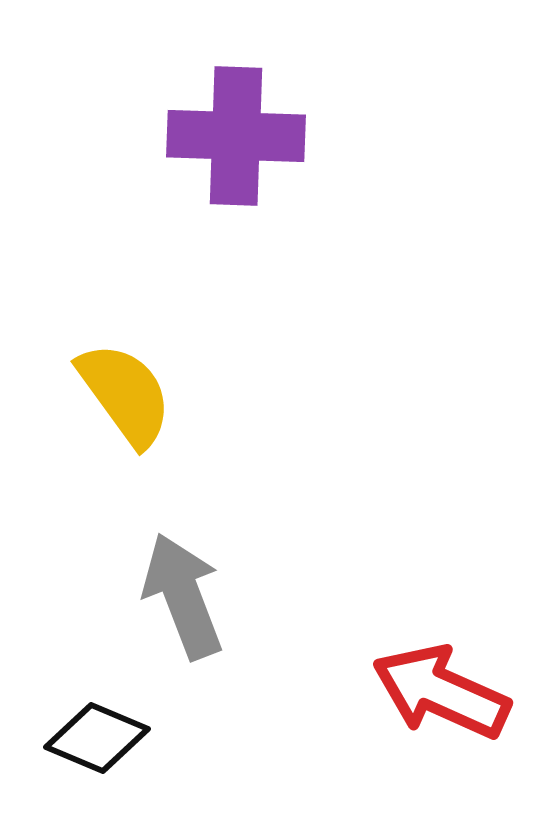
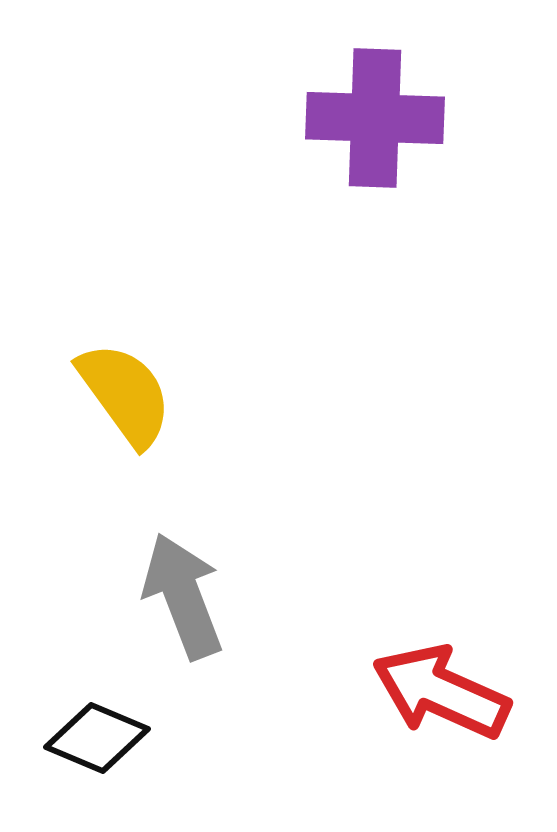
purple cross: moved 139 px right, 18 px up
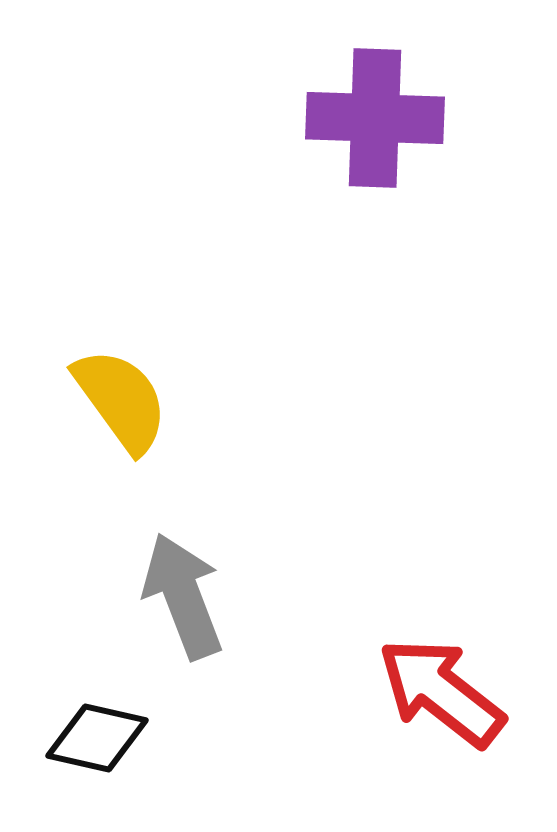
yellow semicircle: moved 4 px left, 6 px down
red arrow: rotated 14 degrees clockwise
black diamond: rotated 10 degrees counterclockwise
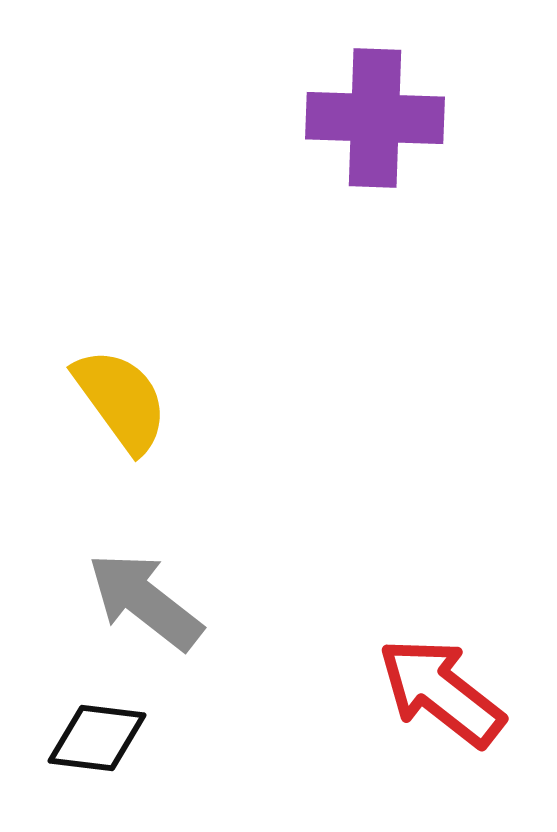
gray arrow: moved 38 px left, 5 px down; rotated 31 degrees counterclockwise
black diamond: rotated 6 degrees counterclockwise
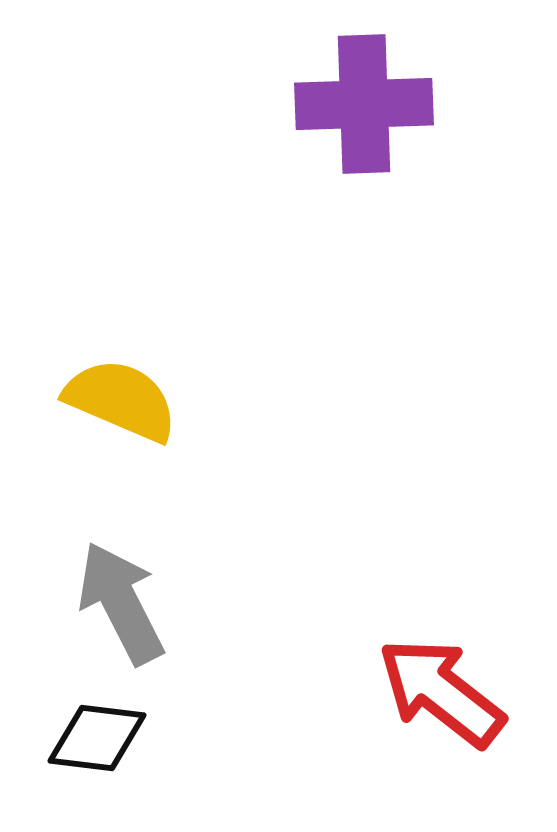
purple cross: moved 11 px left, 14 px up; rotated 4 degrees counterclockwise
yellow semicircle: rotated 31 degrees counterclockwise
gray arrow: moved 24 px left, 2 px down; rotated 25 degrees clockwise
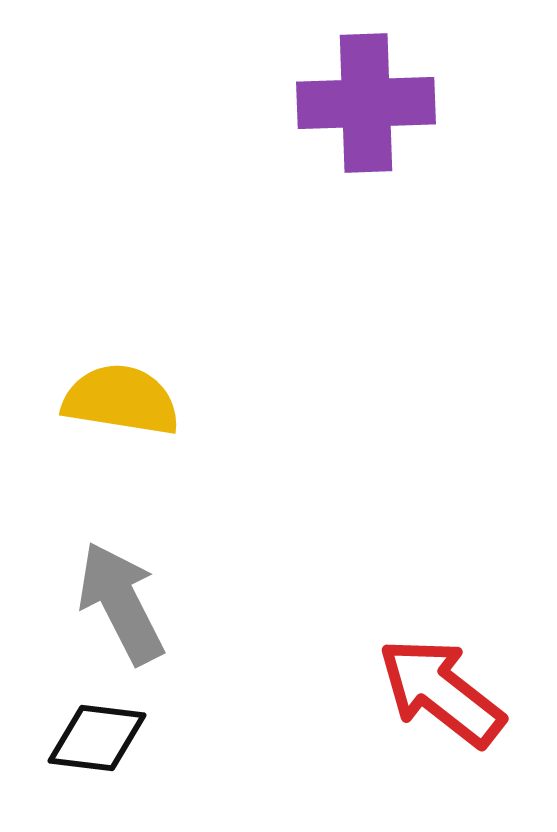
purple cross: moved 2 px right, 1 px up
yellow semicircle: rotated 14 degrees counterclockwise
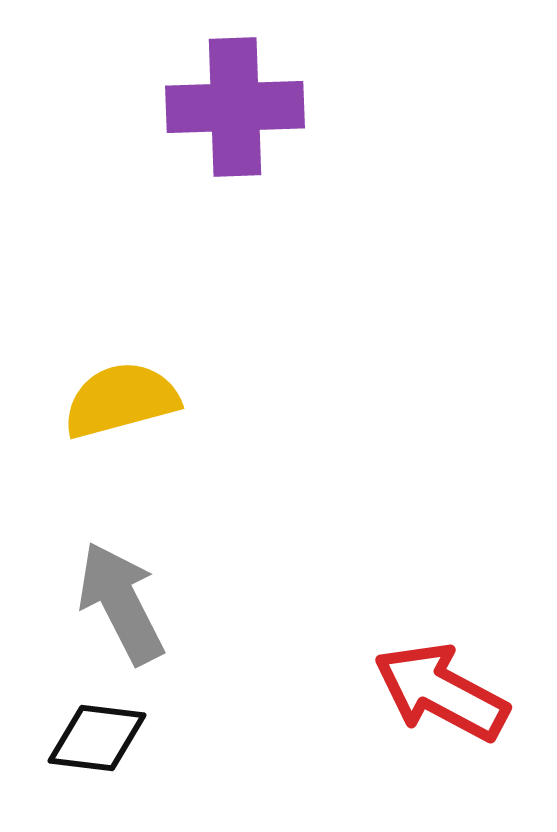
purple cross: moved 131 px left, 4 px down
yellow semicircle: rotated 24 degrees counterclockwise
red arrow: rotated 10 degrees counterclockwise
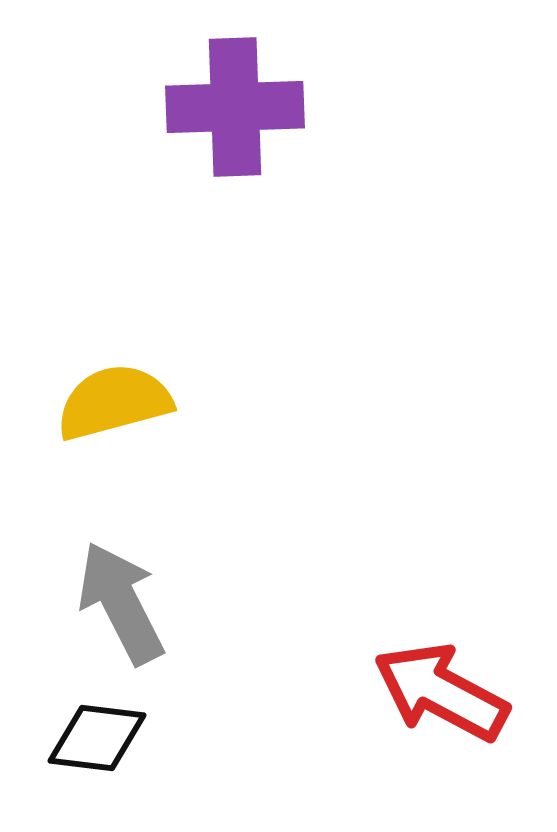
yellow semicircle: moved 7 px left, 2 px down
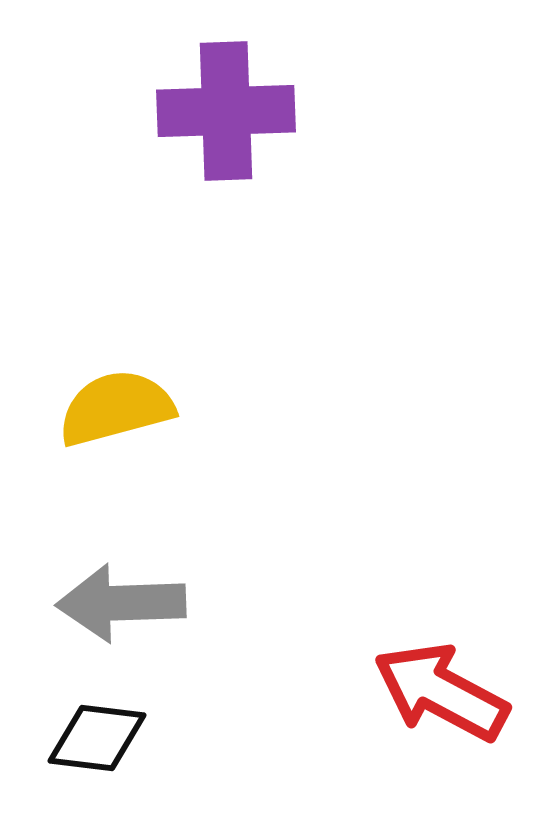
purple cross: moved 9 px left, 4 px down
yellow semicircle: moved 2 px right, 6 px down
gray arrow: rotated 65 degrees counterclockwise
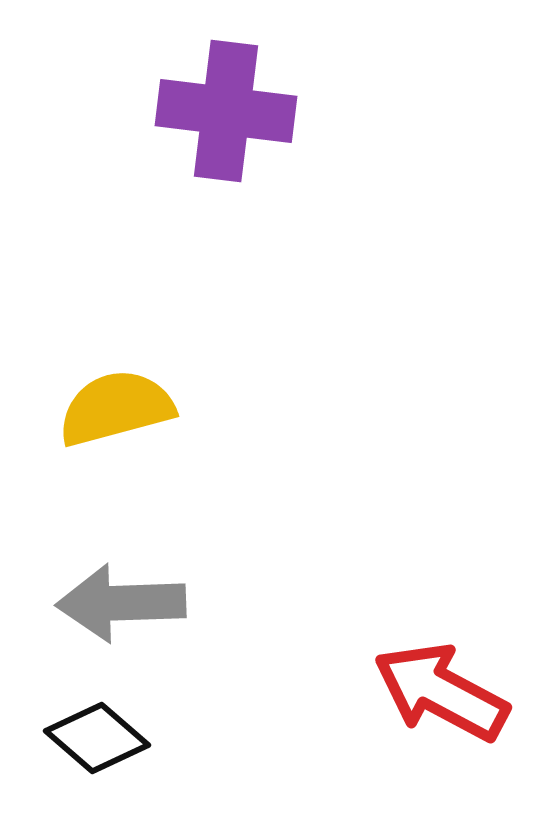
purple cross: rotated 9 degrees clockwise
black diamond: rotated 34 degrees clockwise
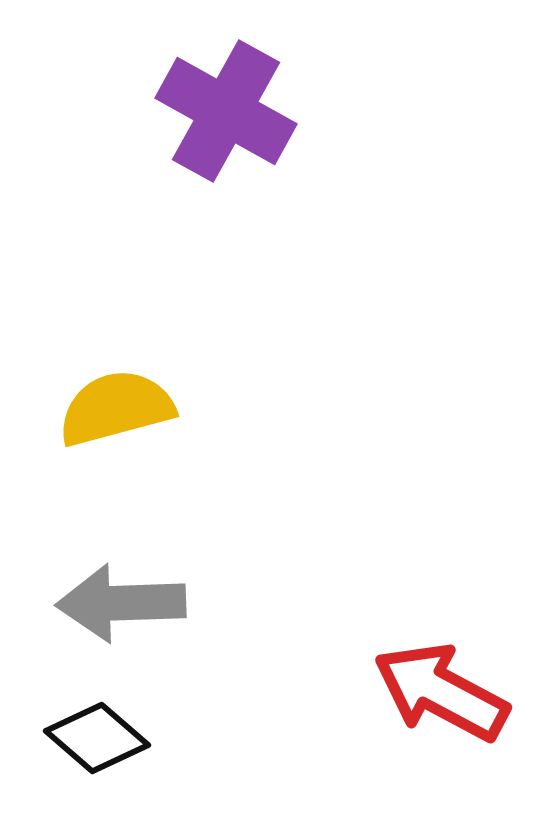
purple cross: rotated 22 degrees clockwise
